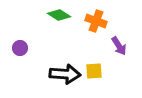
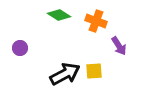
black arrow: rotated 32 degrees counterclockwise
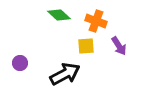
green diamond: rotated 10 degrees clockwise
purple circle: moved 15 px down
yellow square: moved 8 px left, 25 px up
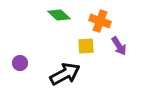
orange cross: moved 4 px right
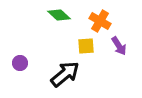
orange cross: rotated 10 degrees clockwise
black arrow: rotated 12 degrees counterclockwise
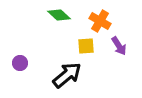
black arrow: moved 2 px right, 1 px down
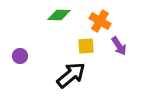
green diamond: rotated 40 degrees counterclockwise
purple circle: moved 7 px up
black arrow: moved 4 px right
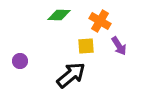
purple circle: moved 5 px down
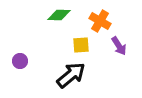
yellow square: moved 5 px left, 1 px up
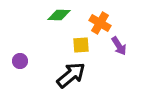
orange cross: moved 2 px down
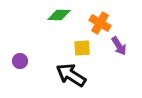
yellow square: moved 1 px right, 3 px down
black arrow: rotated 108 degrees counterclockwise
